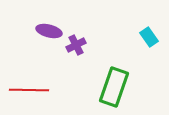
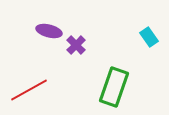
purple cross: rotated 18 degrees counterclockwise
red line: rotated 30 degrees counterclockwise
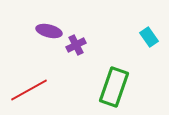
purple cross: rotated 18 degrees clockwise
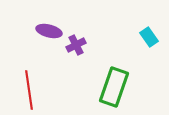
red line: rotated 69 degrees counterclockwise
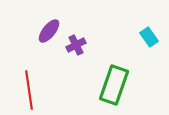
purple ellipse: rotated 65 degrees counterclockwise
green rectangle: moved 2 px up
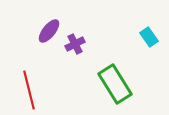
purple cross: moved 1 px left, 1 px up
green rectangle: moved 1 px right, 1 px up; rotated 51 degrees counterclockwise
red line: rotated 6 degrees counterclockwise
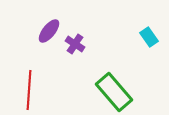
purple cross: rotated 30 degrees counterclockwise
green rectangle: moved 1 px left, 8 px down; rotated 9 degrees counterclockwise
red line: rotated 18 degrees clockwise
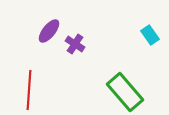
cyan rectangle: moved 1 px right, 2 px up
green rectangle: moved 11 px right
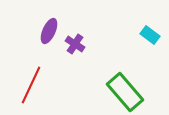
purple ellipse: rotated 15 degrees counterclockwise
cyan rectangle: rotated 18 degrees counterclockwise
red line: moved 2 px right, 5 px up; rotated 21 degrees clockwise
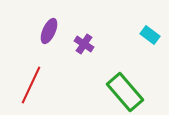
purple cross: moved 9 px right
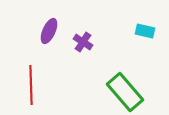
cyan rectangle: moved 5 px left, 4 px up; rotated 24 degrees counterclockwise
purple cross: moved 1 px left, 2 px up
red line: rotated 27 degrees counterclockwise
